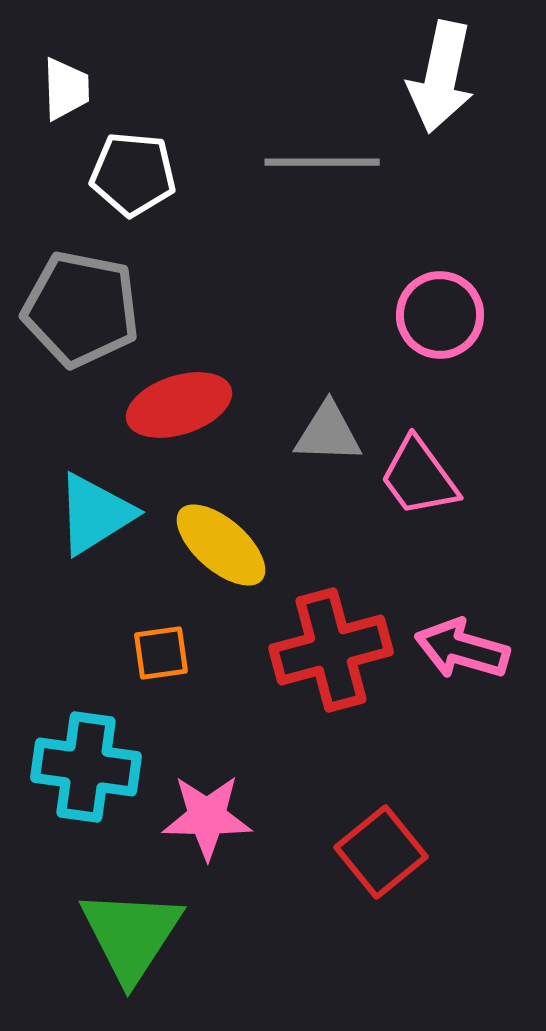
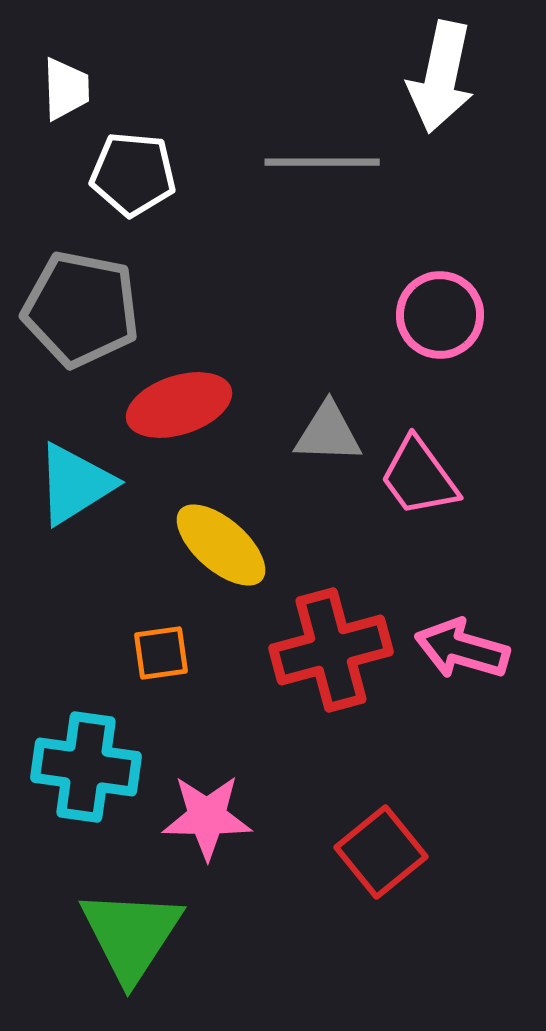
cyan triangle: moved 20 px left, 30 px up
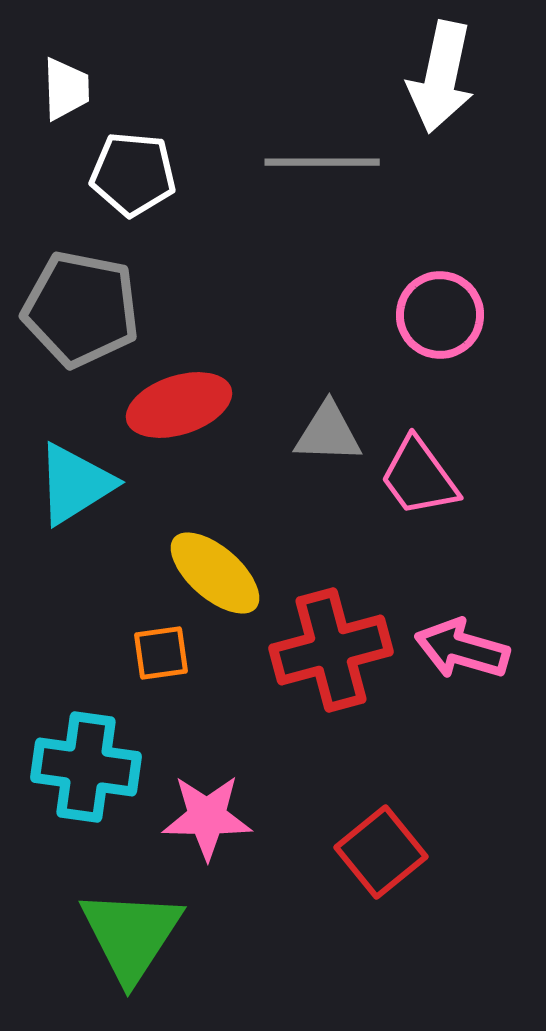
yellow ellipse: moved 6 px left, 28 px down
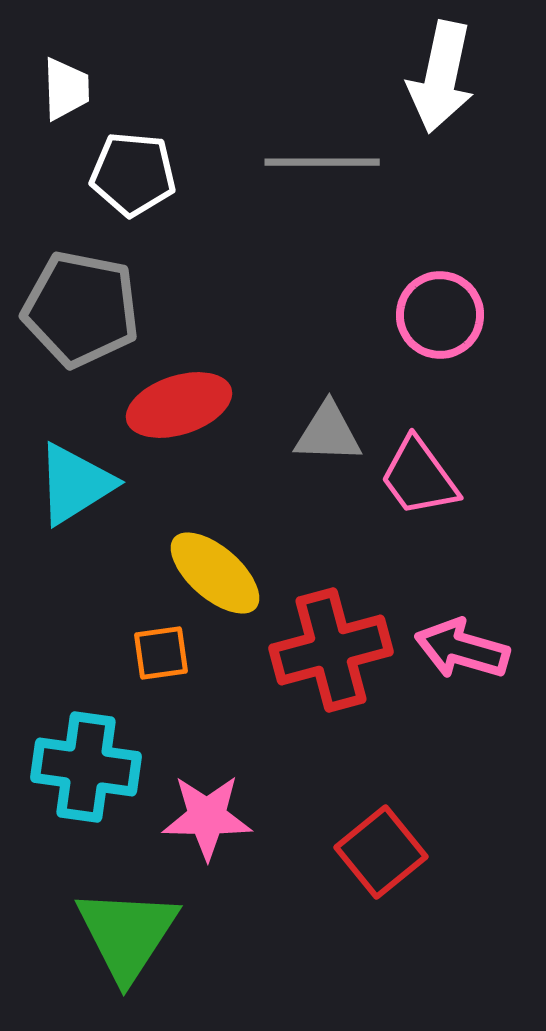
green triangle: moved 4 px left, 1 px up
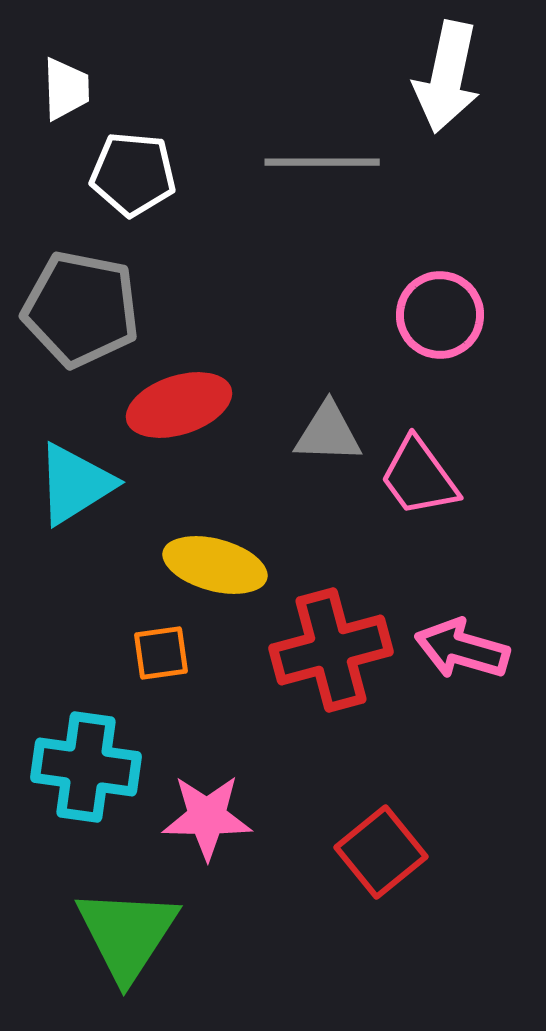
white arrow: moved 6 px right
yellow ellipse: moved 8 px up; rotated 26 degrees counterclockwise
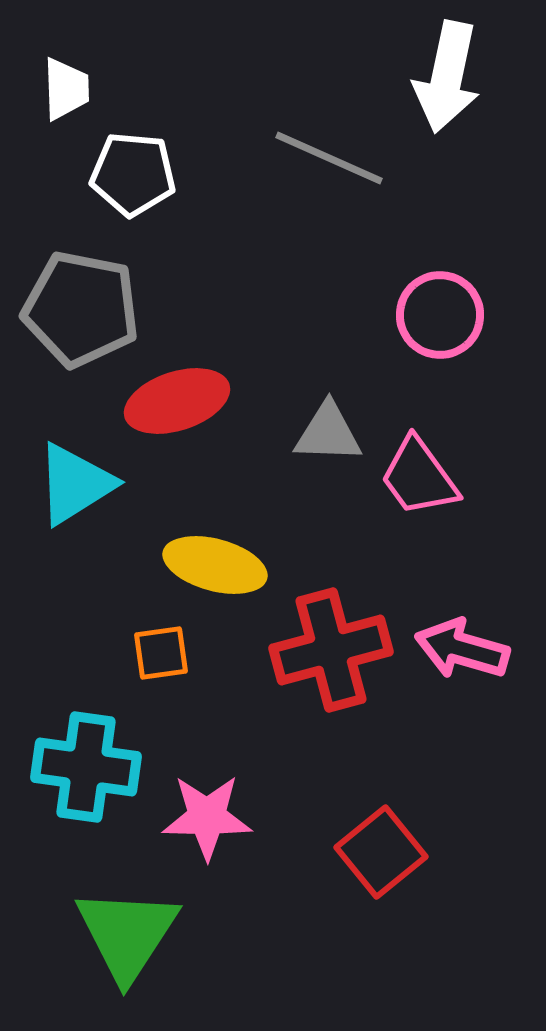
gray line: moved 7 px right, 4 px up; rotated 24 degrees clockwise
red ellipse: moved 2 px left, 4 px up
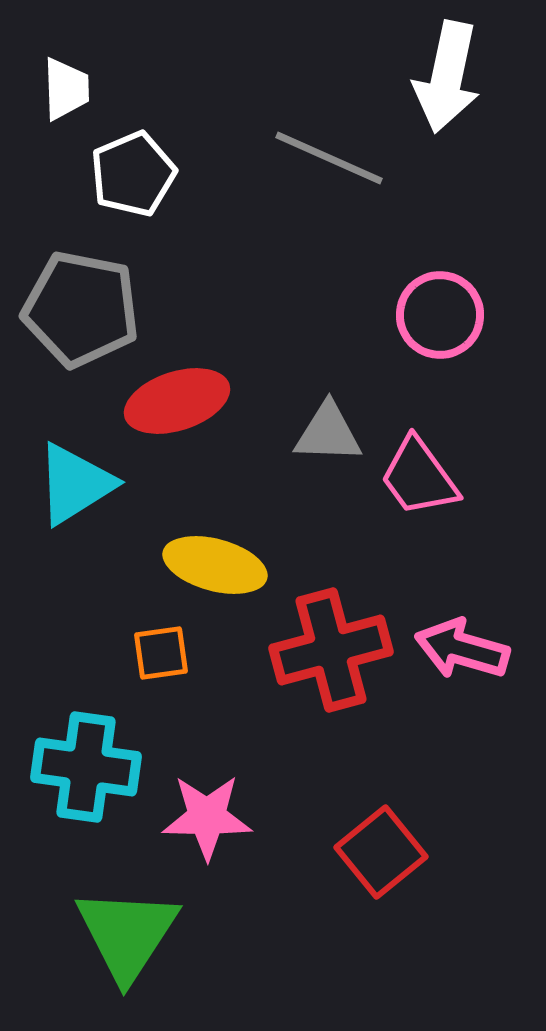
white pentagon: rotated 28 degrees counterclockwise
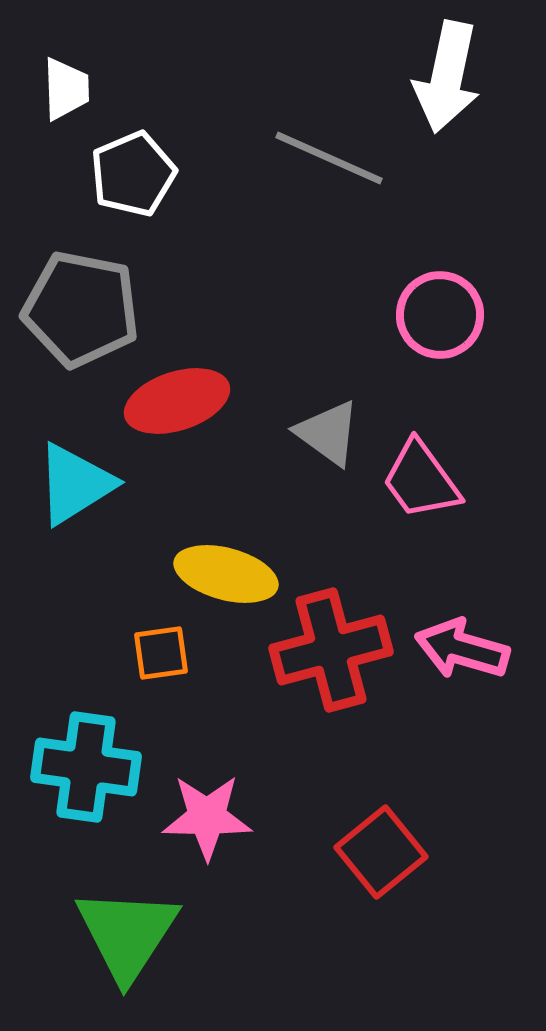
gray triangle: rotated 34 degrees clockwise
pink trapezoid: moved 2 px right, 3 px down
yellow ellipse: moved 11 px right, 9 px down
